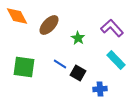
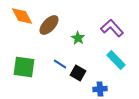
orange diamond: moved 5 px right
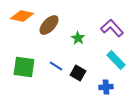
orange diamond: rotated 50 degrees counterclockwise
blue line: moved 4 px left, 2 px down
blue cross: moved 6 px right, 2 px up
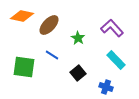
blue line: moved 4 px left, 11 px up
black square: rotated 21 degrees clockwise
blue cross: rotated 24 degrees clockwise
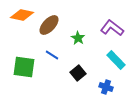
orange diamond: moved 1 px up
purple L-shape: rotated 10 degrees counterclockwise
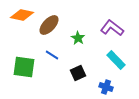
black square: rotated 14 degrees clockwise
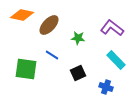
green star: rotated 24 degrees counterclockwise
green square: moved 2 px right, 2 px down
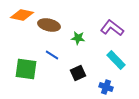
brown ellipse: rotated 60 degrees clockwise
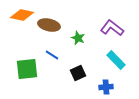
green star: rotated 16 degrees clockwise
green square: moved 1 px right; rotated 15 degrees counterclockwise
blue cross: rotated 24 degrees counterclockwise
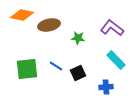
brown ellipse: rotated 25 degrees counterclockwise
green star: rotated 16 degrees counterclockwise
blue line: moved 4 px right, 11 px down
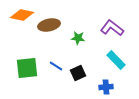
green square: moved 1 px up
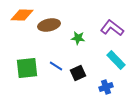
orange diamond: rotated 10 degrees counterclockwise
blue cross: rotated 16 degrees counterclockwise
